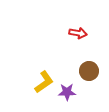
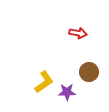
brown circle: moved 1 px down
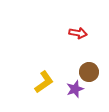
purple star: moved 8 px right, 3 px up; rotated 18 degrees counterclockwise
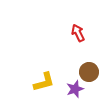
red arrow: rotated 126 degrees counterclockwise
yellow L-shape: rotated 20 degrees clockwise
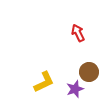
yellow L-shape: rotated 10 degrees counterclockwise
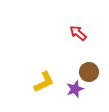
red arrow: rotated 24 degrees counterclockwise
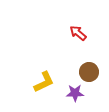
purple star: moved 4 px down; rotated 18 degrees clockwise
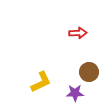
red arrow: rotated 138 degrees clockwise
yellow L-shape: moved 3 px left
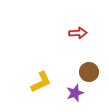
purple star: rotated 18 degrees counterclockwise
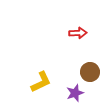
brown circle: moved 1 px right
